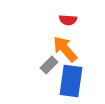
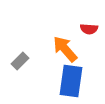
red semicircle: moved 21 px right, 9 px down
gray rectangle: moved 29 px left, 4 px up
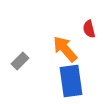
red semicircle: rotated 72 degrees clockwise
blue rectangle: rotated 16 degrees counterclockwise
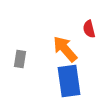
gray rectangle: moved 2 px up; rotated 36 degrees counterclockwise
blue rectangle: moved 2 px left
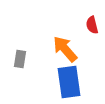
red semicircle: moved 3 px right, 4 px up
blue rectangle: moved 1 px down
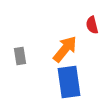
orange arrow: rotated 80 degrees clockwise
gray rectangle: moved 3 px up; rotated 18 degrees counterclockwise
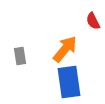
red semicircle: moved 1 px right, 4 px up; rotated 12 degrees counterclockwise
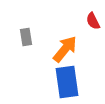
gray rectangle: moved 6 px right, 19 px up
blue rectangle: moved 2 px left
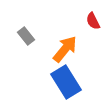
gray rectangle: moved 1 px up; rotated 30 degrees counterclockwise
blue rectangle: moved 1 px left; rotated 24 degrees counterclockwise
